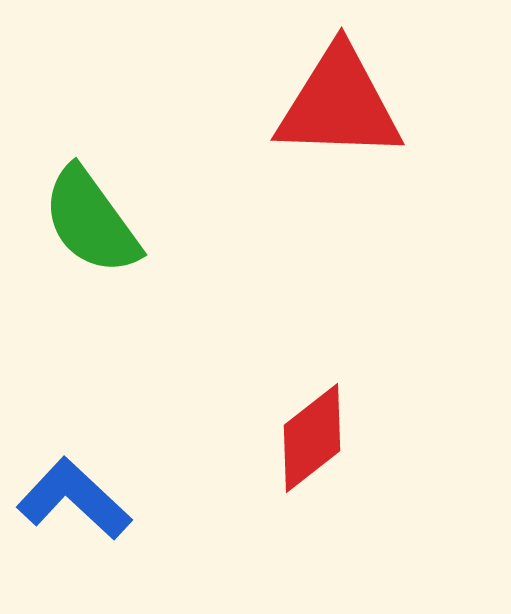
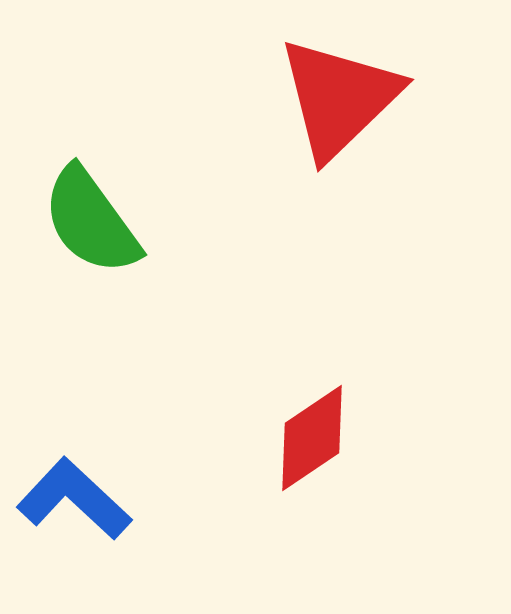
red triangle: moved 6 px up; rotated 46 degrees counterclockwise
red diamond: rotated 4 degrees clockwise
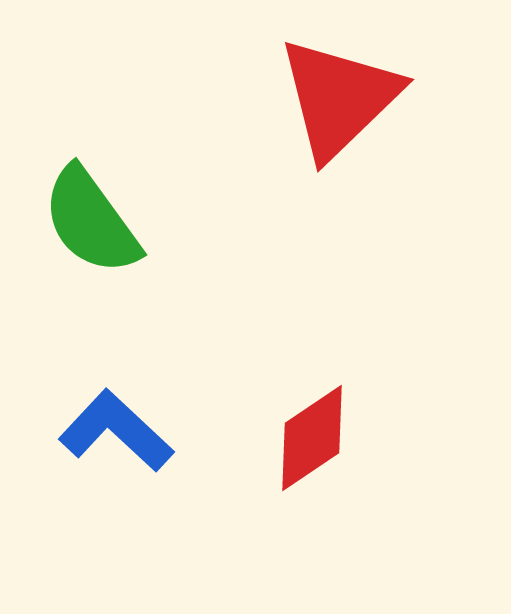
blue L-shape: moved 42 px right, 68 px up
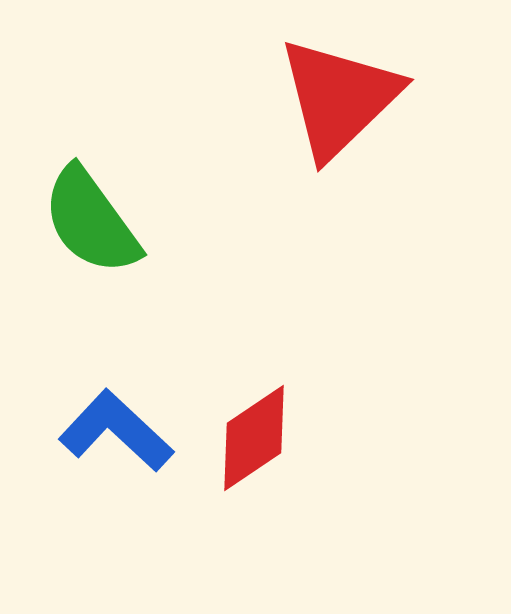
red diamond: moved 58 px left
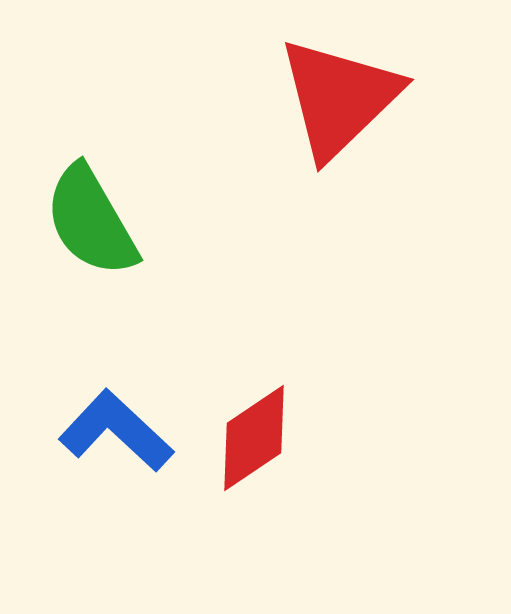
green semicircle: rotated 6 degrees clockwise
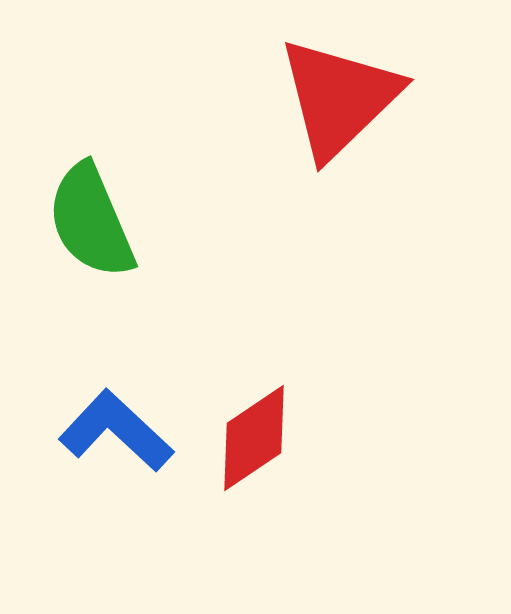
green semicircle: rotated 7 degrees clockwise
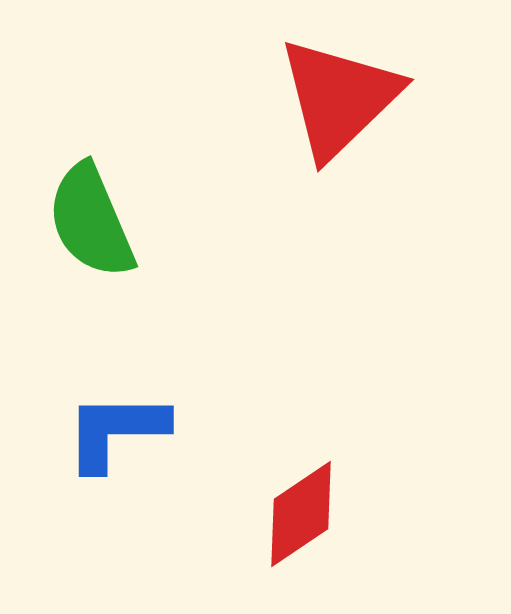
blue L-shape: rotated 43 degrees counterclockwise
red diamond: moved 47 px right, 76 px down
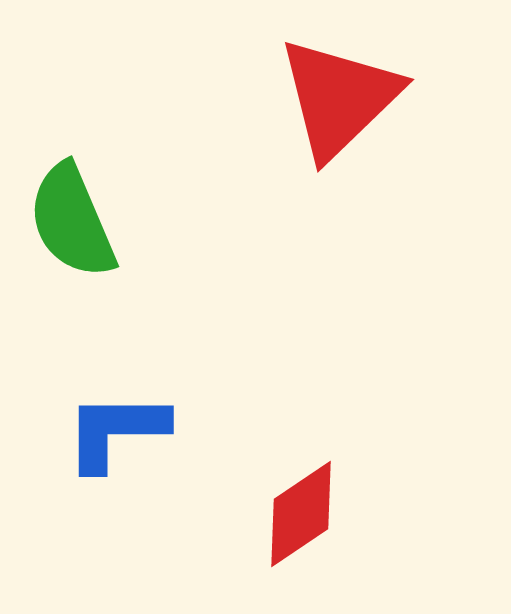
green semicircle: moved 19 px left
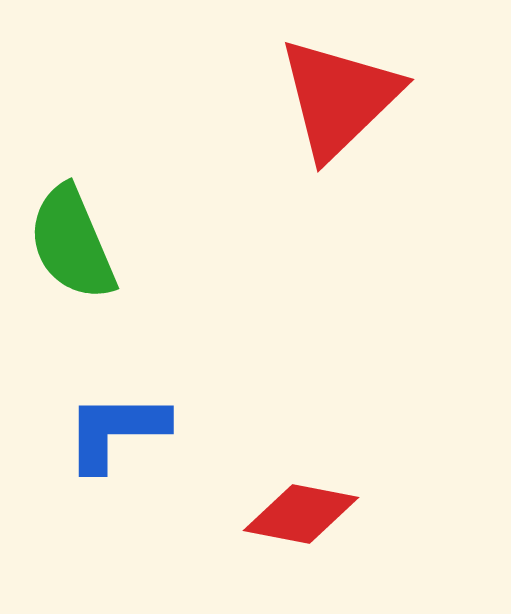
green semicircle: moved 22 px down
red diamond: rotated 45 degrees clockwise
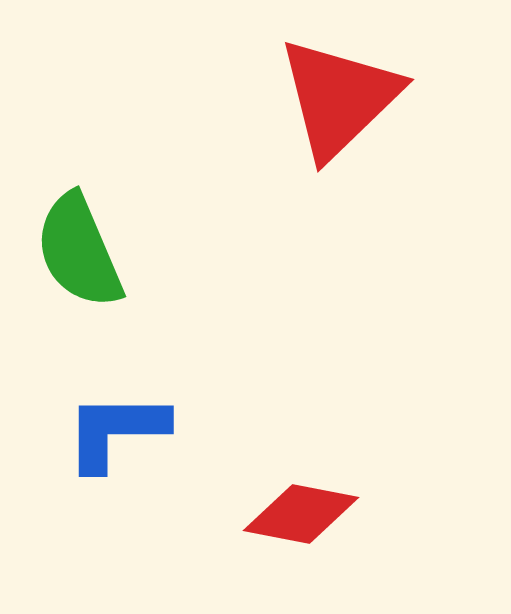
green semicircle: moved 7 px right, 8 px down
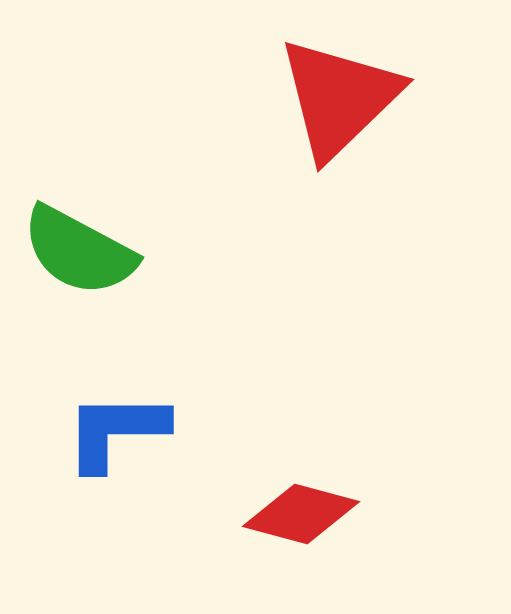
green semicircle: rotated 39 degrees counterclockwise
red diamond: rotated 4 degrees clockwise
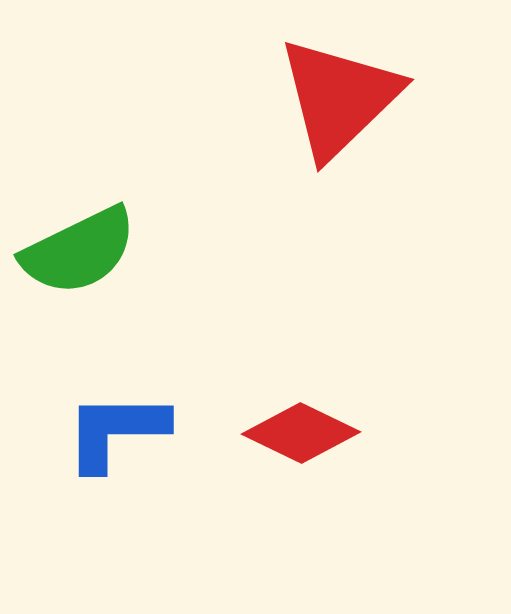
green semicircle: rotated 54 degrees counterclockwise
red diamond: moved 81 px up; rotated 11 degrees clockwise
